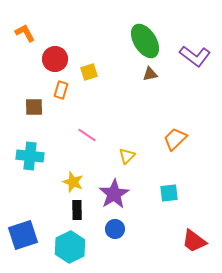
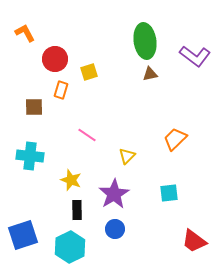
green ellipse: rotated 24 degrees clockwise
yellow star: moved 2 px left, 2 px up
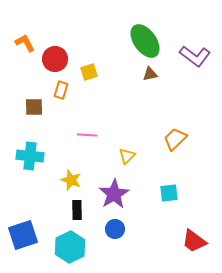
orange L-shape: moved 10 px down
green ellipse: rotated 28 degrees counterclockwise
pink line: rotated 30 degrees counterclockwise
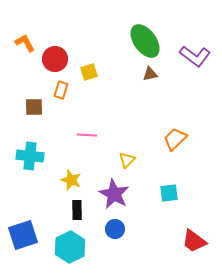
yellow triangle: moved 4 px down
purple star: rotated 12 degrees counterclockwise
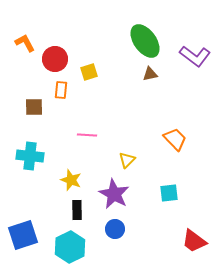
orange rectangle: rotated 12 degrees counterclockwise
orange trapezoid: rotated 90 degrees clockwise
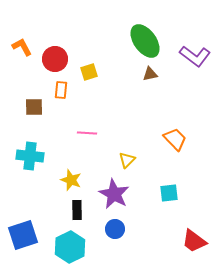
orange L-shape: moved 3 px left, 4 px down
pink line: moved 2 px up
